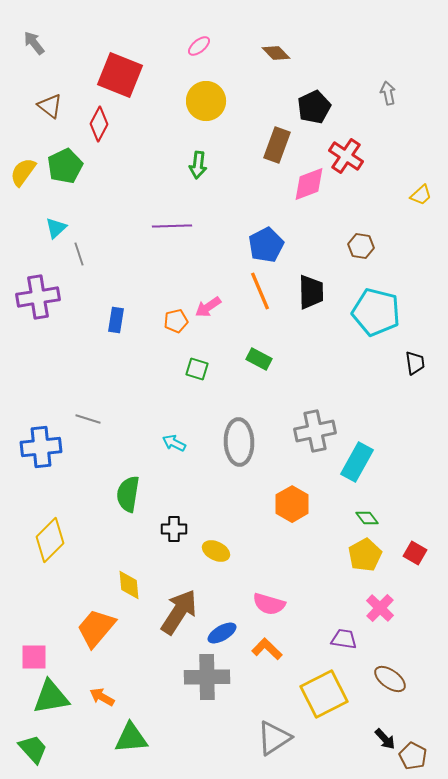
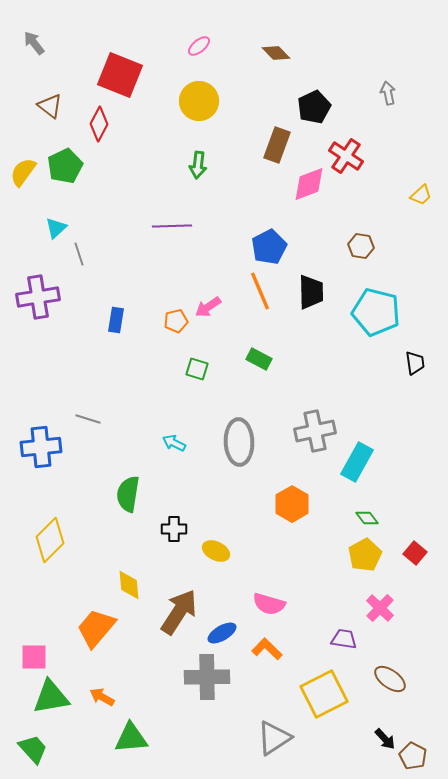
yellow circle at (206, 101): moved 7 px left
blue pentagon at (266, 245): moved 3 px right, 2 px down
red square at (415, 553): rotated 10 degrees clockwise
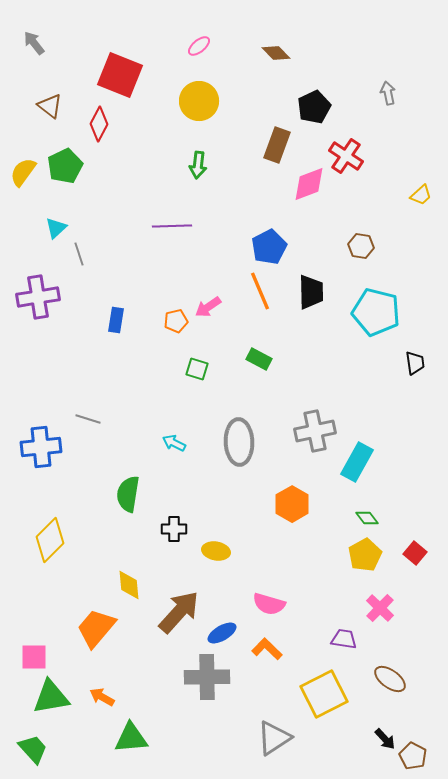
yellow ellipse at (216, 551): rotated 16 degrees counterclockwise
brown arrow at (179, 612): rotated 9 degrees clockwise
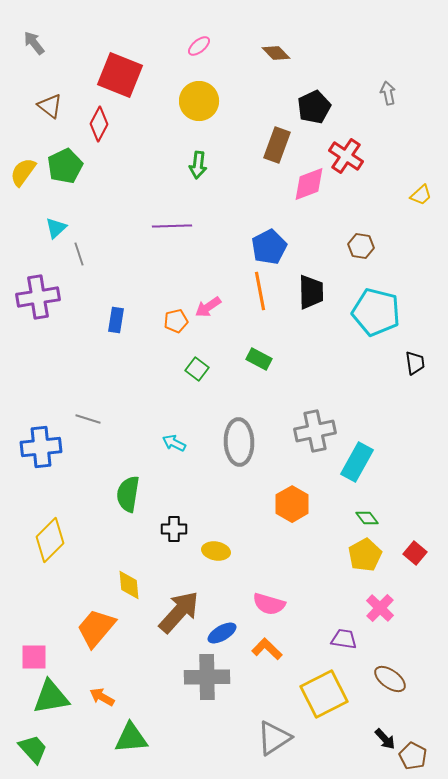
orange line at (260, 291): rotated 12 degrees clockwise
green square at (197, 369): rotated 20 degrees clockwise
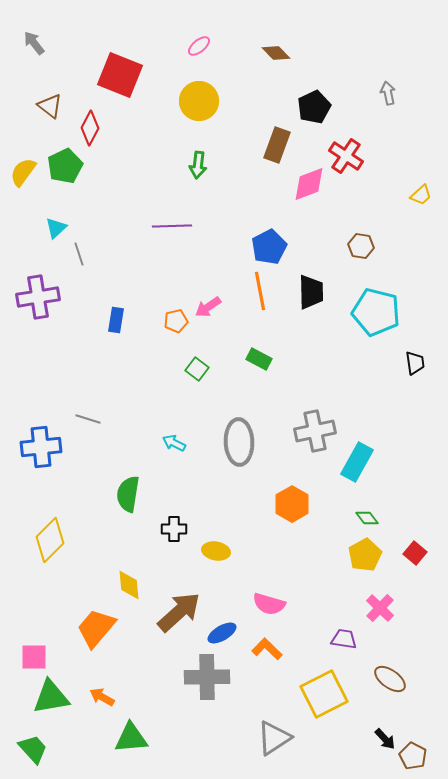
red diamond at (99, 124): moved 9 px left, 4 px down
brown arrow at (179, 612): rotated 6 degrees clockwise
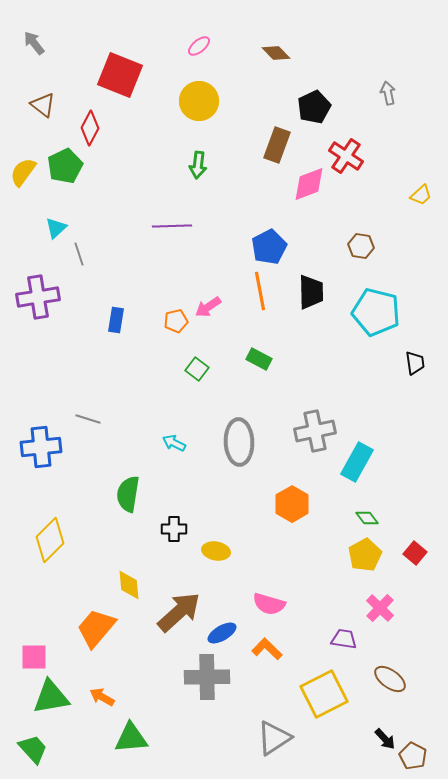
brown triangle at (50, 106): moved 7 px left, 1 px up
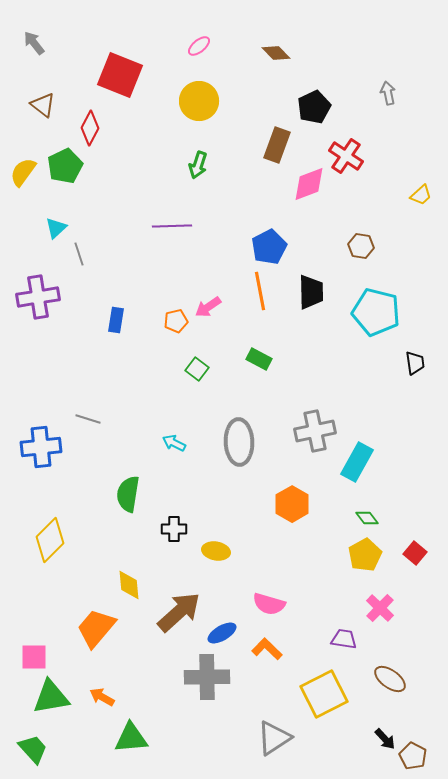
green arrow at (198, 165): rotated 12 degrees clockwise
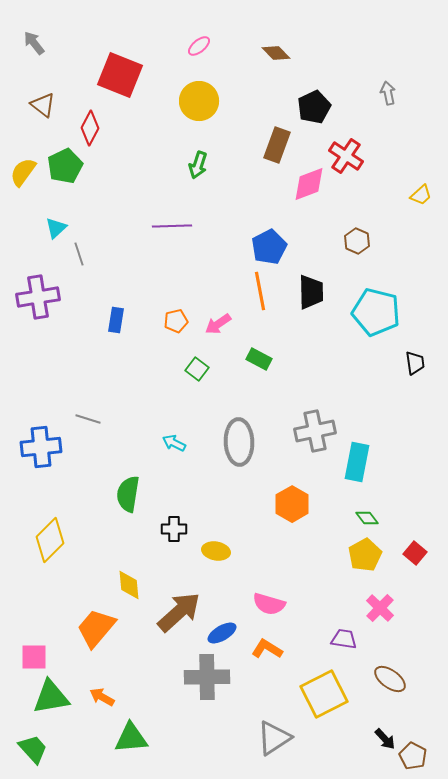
brown hexagon at (361, 246): moved 4 px left, 5 px up; rotated 15 degrees clockwise
pink arrow at (208, 307): moved 10 px right, 17 px down
cyan rectangle at (357, 462): rotated 18 degrees counterclockwise
orange L-shape at (267, 649): rotated 12 degrees counterclockwise
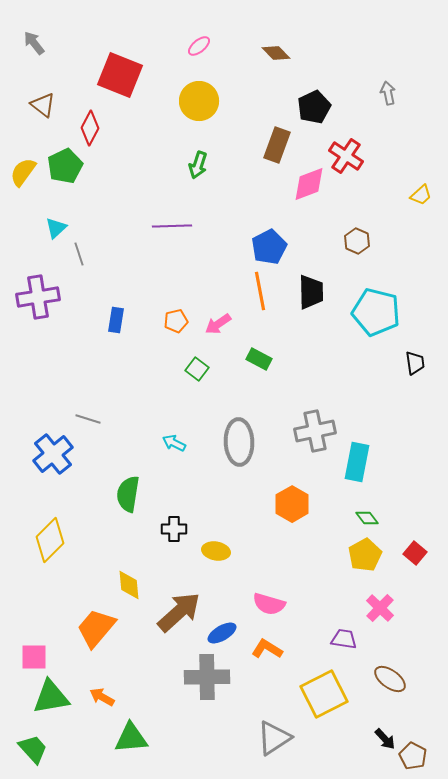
blue cross at (41, 447): moved 12 px right, 7 px down; rotated 33 degrees counterclockwise
